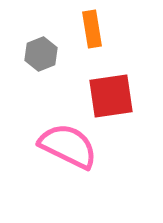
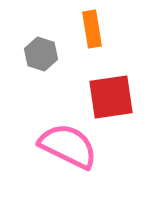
gray hexagon: rotated 20 degrees counterclockwise
red square: moved 1 px down
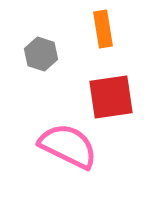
orange rectangle: moved 11 px right
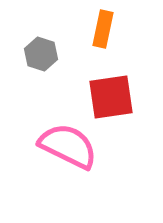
orange rectangle: rotated 21 degrees clockwise
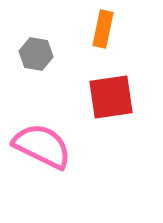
gray hexagon: moved 5 px left; rotated 8 degrees counterclockwise
pink semicircle: moved 26 px left
